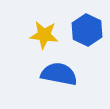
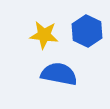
blue hexagon: moved 1 px down
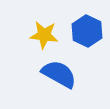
blue semicircle: rotated 18 degrees clockwise
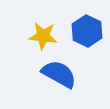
yellow star: moved 1 px left, 1 px down
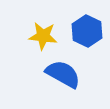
blue semicircle: moved 4 px right
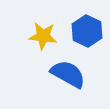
blue semicircle: moved 5 px right
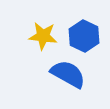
blue hexagon: moved 3 px left, 5 px down
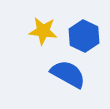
yellow star: moved 5 px up
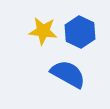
blue hexagon: moved 4 px left, 4 px up
